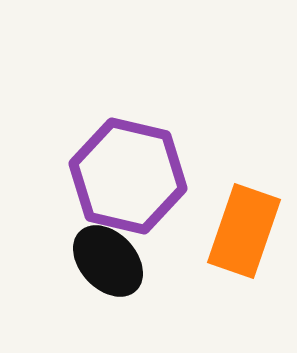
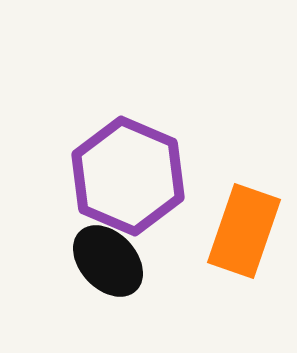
purple hexagon: rotated 10 degrees clockwise
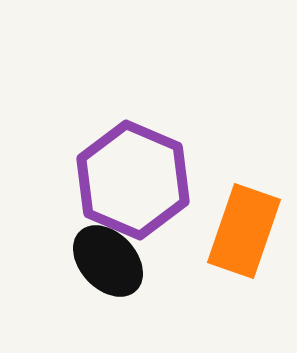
purple hexagon: moved 5 px right, 4 px down
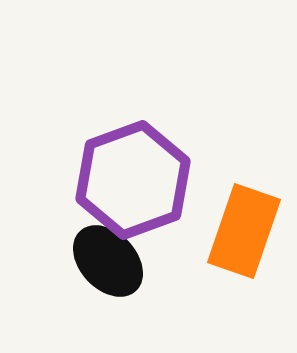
purple hexagon: rotated 17 degrees clockwise
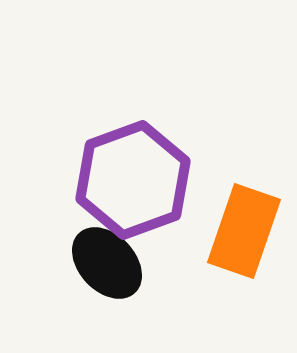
black ellipse: moved 1 px left, 2 px down
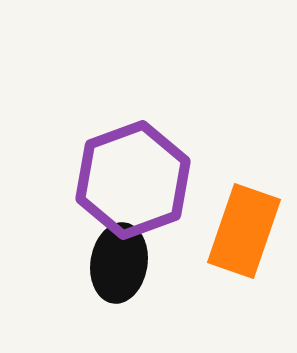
black ellipse: moved 12 px right; rotated 52 degrees clockwise
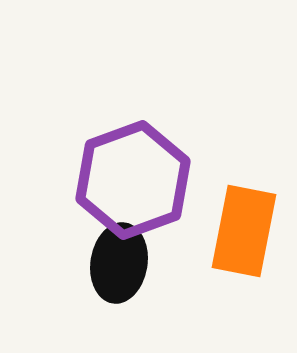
orange rectangle: rotated 8 degrees counterclockwise
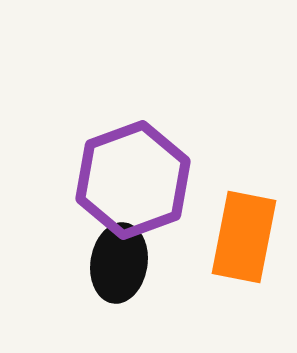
orange rectangle: moved 6 px down
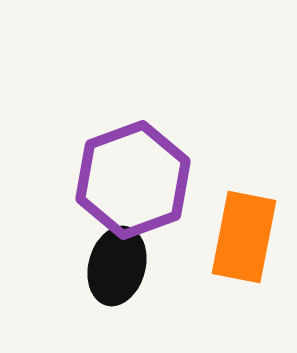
black ellipse: moved 2 px left, 3 px down; rotated 6 degrees clockwise
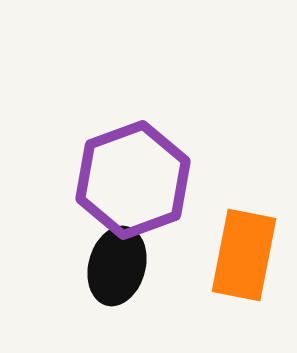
orange rectangle: moved 18 px down
